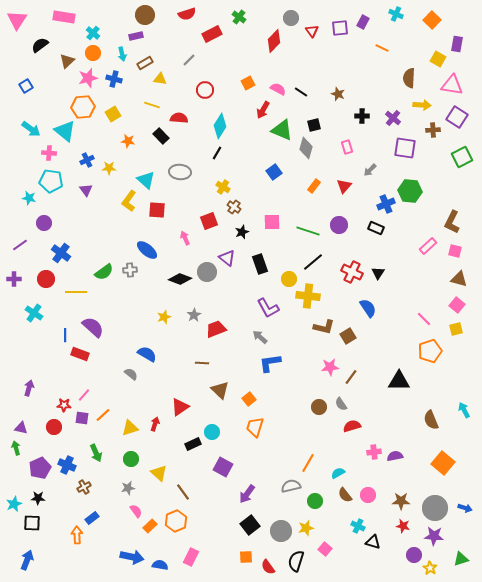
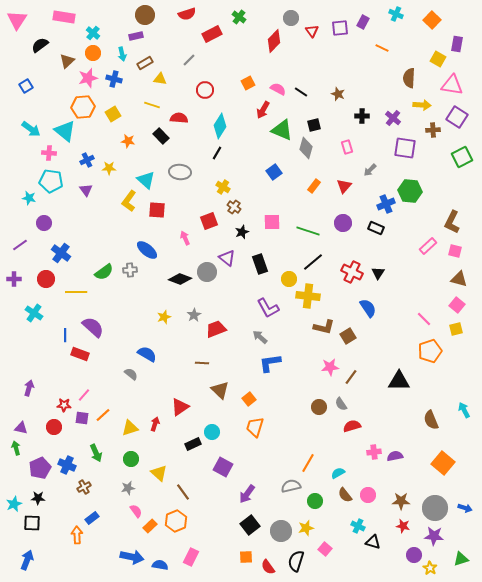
purple circle at (339, 225): moved 4 px right, 2 px up
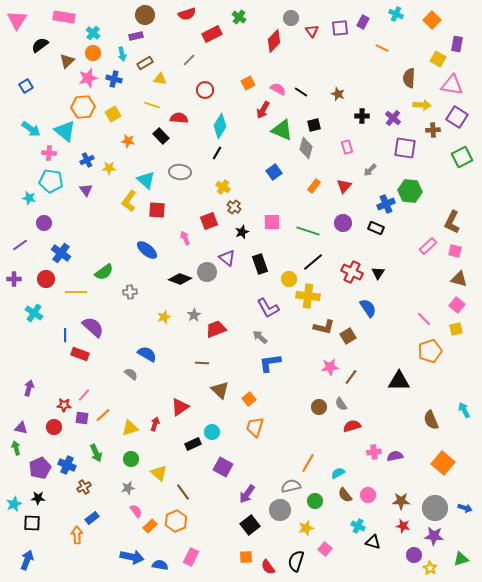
gray cross at (130, 270): moved 22 px down
gray circle at (281, 531): moved 1 px left, 21 px up
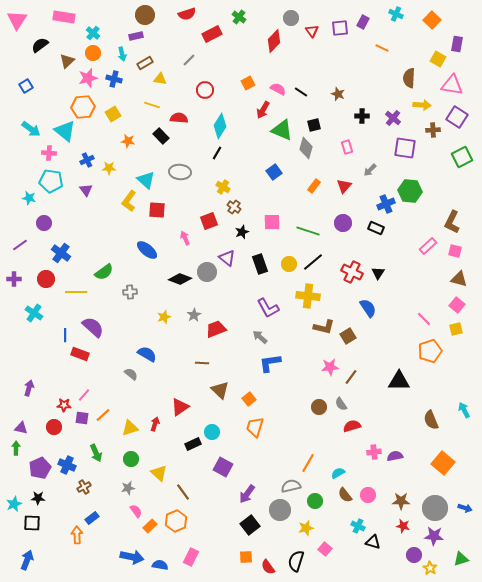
yellow circle at (289, 279): moved 15 px up
green arrow at (16, 448): rotated 16 degrees clockwise
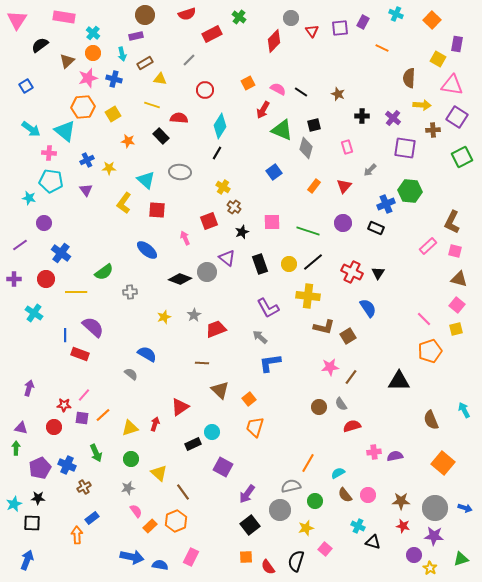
yellow L-shape at (129, 201): moved 5 px left, 2 px down
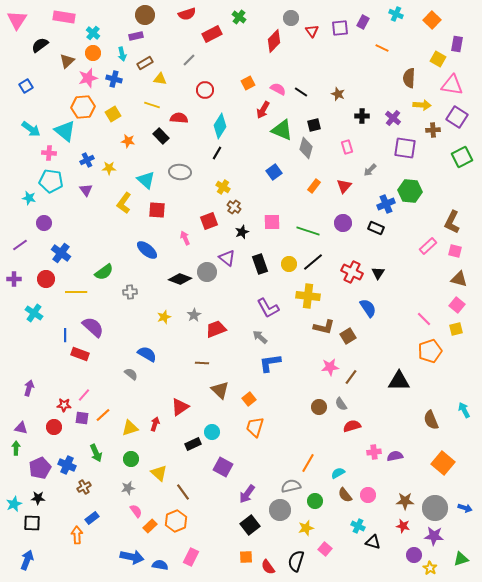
brown star at (401, 501): moved 4 px right
